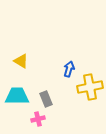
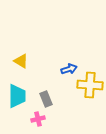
blue arrow: rotated 56 degrees clockwise
yellow cross: moved 2 px up; rotated 15 degrees clockwise
cyan trapezoid: rotated 90 degrees clockwise
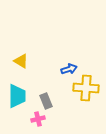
yellow cross: moved 4 px left, 3 px down
gray rectangle: moved 2 px down
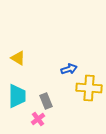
yellow triangle: moved 3 px left, 3 px up
yellow cross: moved 3 px right
pink cross: rotated 24 degrees counterclockwise
